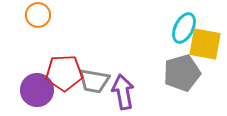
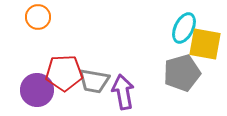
orange circle: moved 2 px down
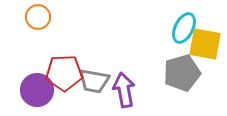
purple arrow: moved 1 px right, 2 px up
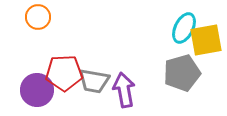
yellow square: moved 1 px right, 4 px up; rotated 20 degrees counterclockwise
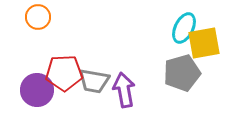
yellow square: moved 2 px left, 3 px down
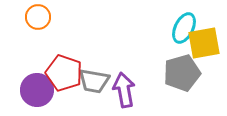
red pentagon: rotated 21 degrees clockwise
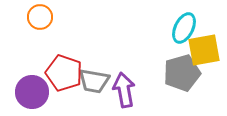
orange circle: moved 2 px right
yellow square: moved 7 px down
purple circle: moved 5 px left, 2 px down
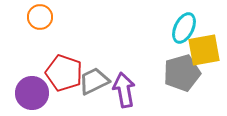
gray trapezoid: rotated 144 degrees clockwise
purple circle: moved 1 px down
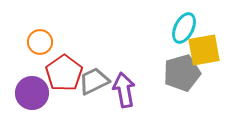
orange circle: moved 25 px down
red pentagon: rotated 18 degrees clockwise
